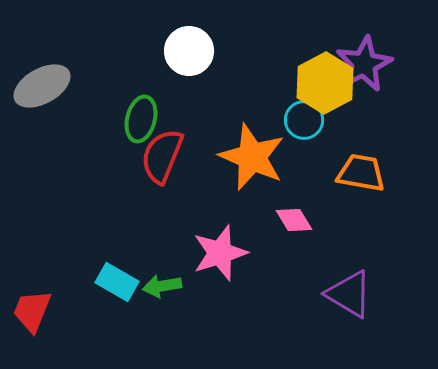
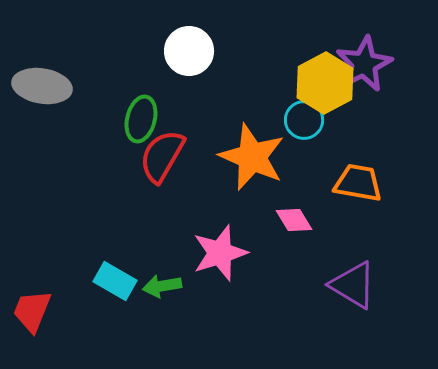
gray ellipse: rotated 38 degrees clockwise
red semicircle: rotated 8 degrees clockwise
orange trapezoid: moved 3 px left, 10 px down
cyan rectangle: moved 2 px left, 1 px up
purple triangle: moved 4 px right, 9 px up
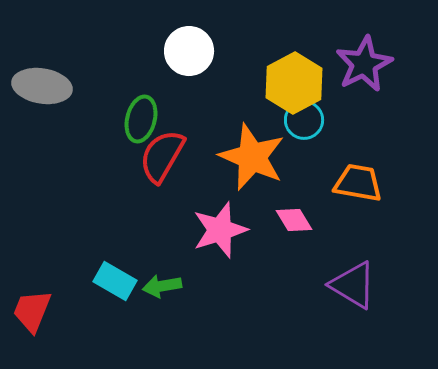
yellow hexagon: moved 31 px left
pink star: moved 23 px up
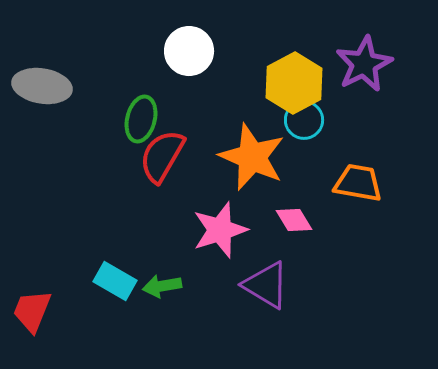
purple triangle: moved 87 px left
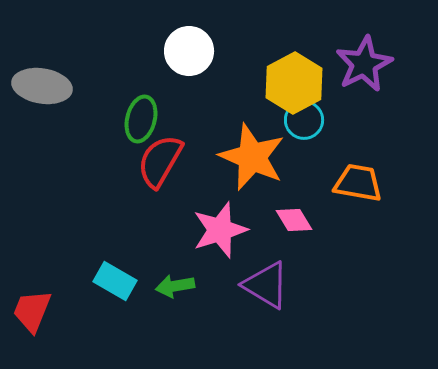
red semicircle: moved 2 px left, 5 px down
green arrow: moved 13 px right
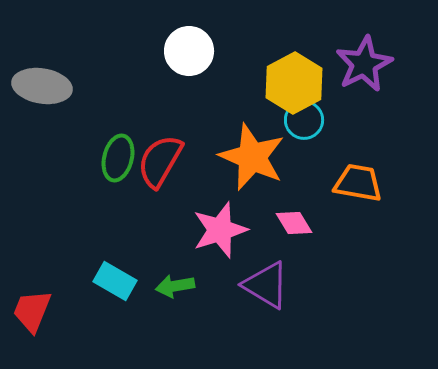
green ellipse: moved 23 px left, 39 px down
pink diamond: moved 3 px down
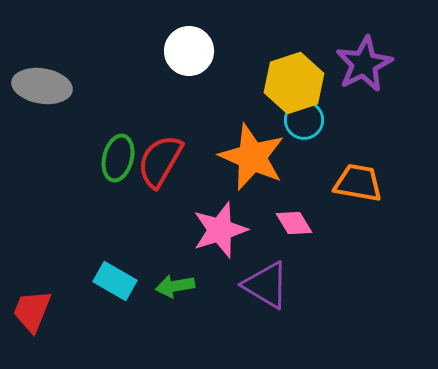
yellow hexagon: rotated 10 degrees clockwise
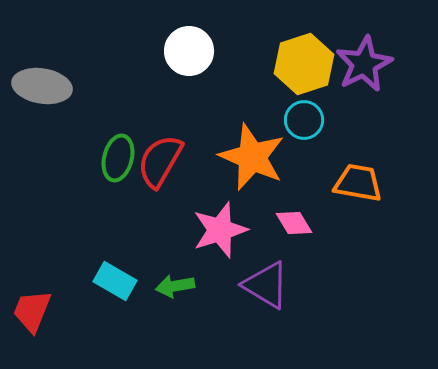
yellow hexagon: moved 10 px right, 19 px up
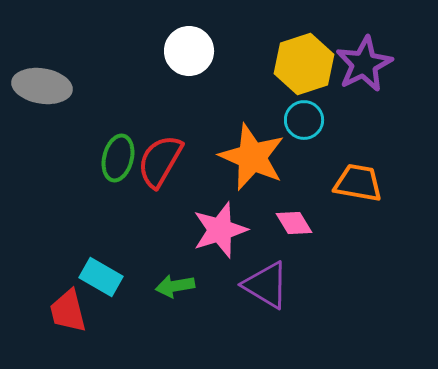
cyan rectangle: moved 14 px left, 4 px up
red trapezoid: moved 36 px right; rotated 36 degrees counterclockwise
